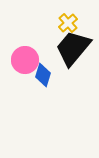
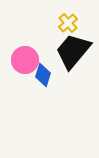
black trapezoid: moved 3 px down
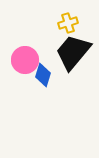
yellow cross: rotated 24 degrees clockwise
black trapezoid: moved 1 px down
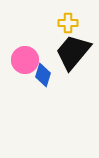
yellow cross: rotated 18 degrees clockwise
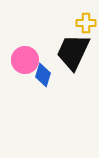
yellow cross: moved 18 px right
black trapezoid: rotated 15 degrees counterclockwise
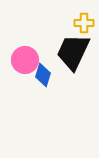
yellow cross: moved 2 px left
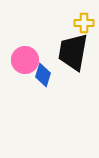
black trapezoid: rotated 15 degrees counterclockwise
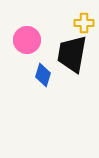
black trapezoid: moved 1 px left, 2 px down
pink circle: moved 2 px right, 20 px up
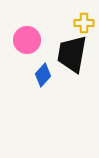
blue diamond: rotated 25 degrees clockwise
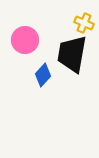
yellow cross: rotated 24 degrees clockwise
pink circle: moved 2 px left
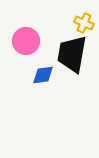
pink circle: moved 1 px right, 1 px down
blue diamond: rotated 40 degrees clockwise
